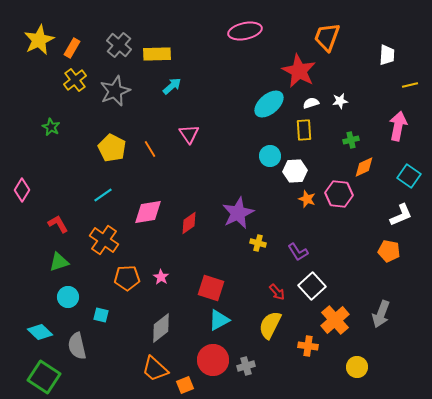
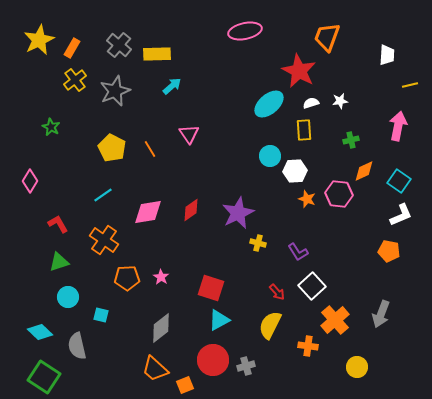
orange diamond at (364, 167): moved 4 px down
cyan square at (409, 176): moved 10 px left, 5 px down
pink diamond at (22, 190): moved 8 px right, 9 px up
red diamond at (189, 223): moved 2 px right, 13 px up
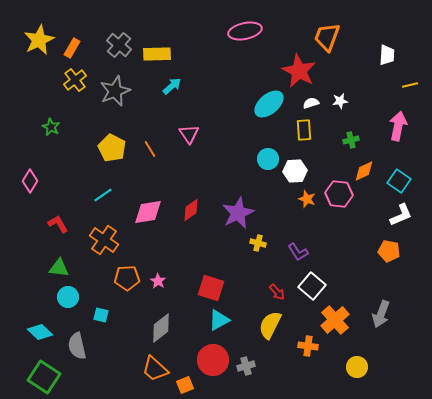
cyan circle at (270, 156): moved 2 px left, 3 px down
green triangle at (59, 262): moved 6 px down; rotated 25 degrees clockwise
pink star at (161, 277): moved 3 px left, 4 px down
white square at (312, 286): rotated 8 degrees counterclockwise
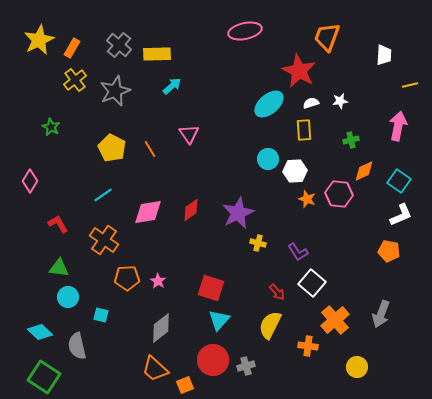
white trapezoid at (387, 55): moved 3 px left
white square at (312, 286): moved 3 px up
cyan triangle at (219, 320): rotated 20 degrees counterclockwise
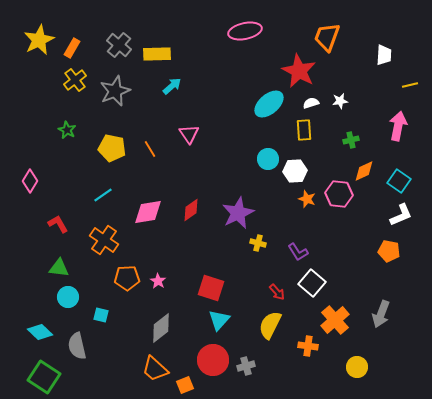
green star at (51, 127): moved 16 px right, 3 px down
yellow pentagon at (112, 148): rotated 16 degrees counterclockwise
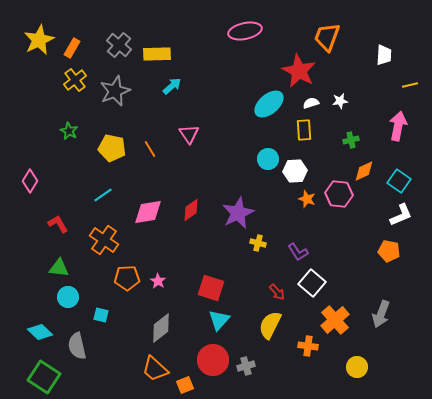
green star at (67, 130): moved 2 px right, 1 px down
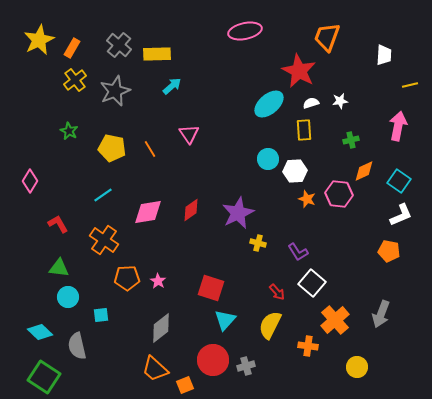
cyan square at (101, 315): rotated 21 degrees counterclockwise
cyan triangle at (219, 320): moved 6 px right
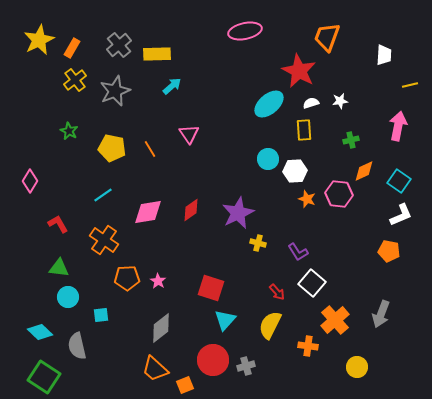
gray cross at (119, 45): rotated 10 degrees clockwise
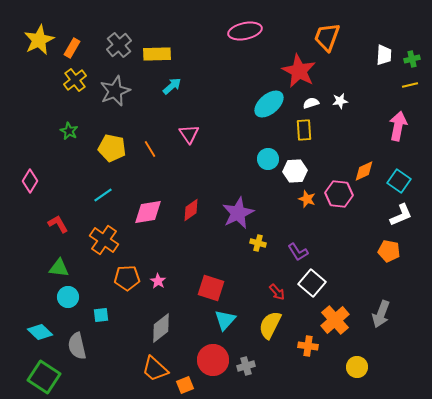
green cross at (351, 140): moved 61 px right, 81 px up
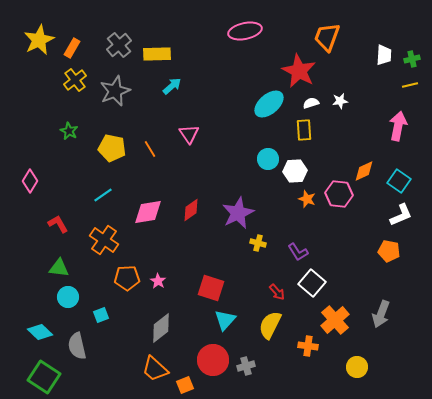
cyan square at (101, 315): rotated 14 degrees counterclockwise
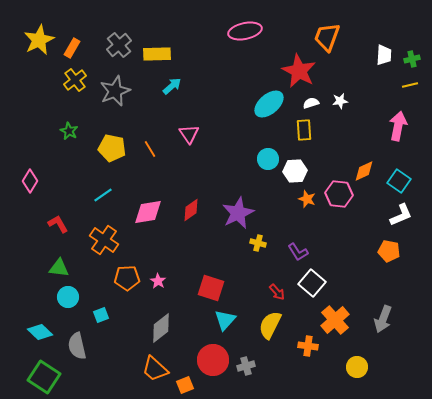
gray arrow at (381, 314): moved 2 px right, 5 px down
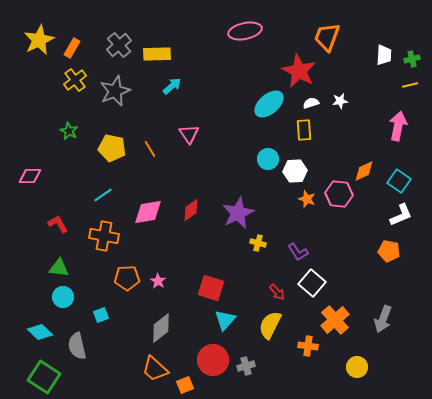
pink diamond at (30, 181): moved 5 px up; rotated 60 degrees clockwise
orange cross at (104, 240): moved 4 px up; rotated 24 degrees counterclockwise
cyan circle at (68, 297): moved 5 px left
